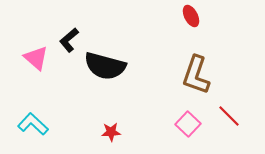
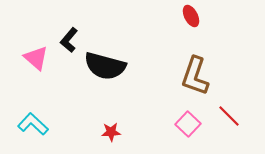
black L-shape: rotated 10 degrees counterclockwise
brown L-shape: moved 1 px left, 1 px down
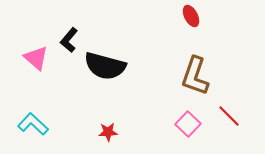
red star: moved 3 px left
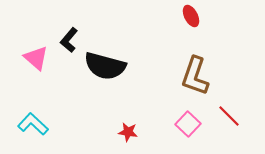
red star: moved 20 px right; rotated 12 degrees clockwise
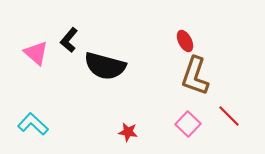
red ellipse: moved 6 px left, 25 px down
pink triangle: moved 5 px up
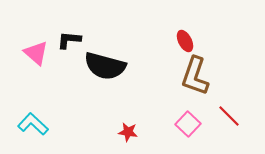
black L-shape: rotated 55 degrees clockwise
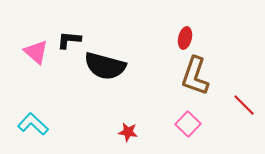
red ellipse: moved 3 px up; rotated 40 degrees clockwise
pink triangle: moved 1 px up
red line: moved 15 px right, 11 px up
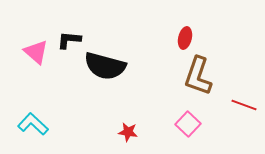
brown L-shape: moved 3 px right
red line: rotated 25 degrees counterclockwise
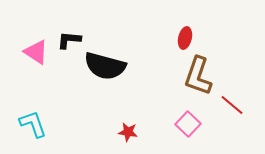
pink triangle: rotated 8 degrees counterclockwise
red line: moved 12 px left; rotated 20 degrees clockwise
cyan L-shape: rotated 28 degrees clockwise
